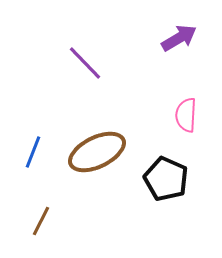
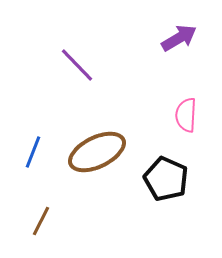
purple line: moved 8 px left, 2 px down
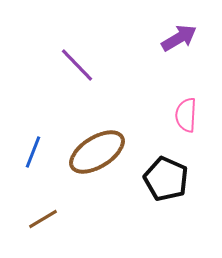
brown ellipse: rotated 6 degrees counterclockwise
brown line: moved 2 px right, 2 px up; rotated 32 degrees clockwise
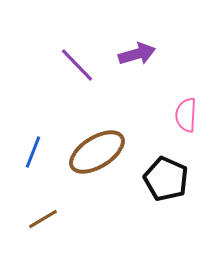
purple arrow: moved 42 px left, 16 px down; rotated 15 degrees clockwise
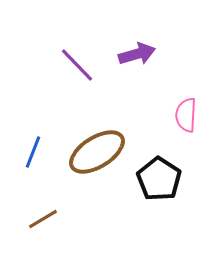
black pentagon: moved 7 px left; rotated 9 degrees clockwise
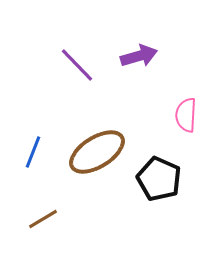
purple arrow: moved 2 px right, 2 px down
black pentagon: rotated 9 degrees counterclockwise
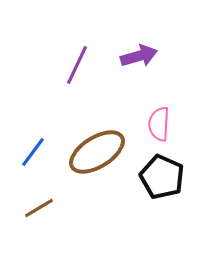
purple line: rotated 69 degrees clockwise
pink semicircle: moved 27 px left, 9 px down
blue line: rotated 16 degrees clockwise
black pentagon: moved 3 px right, 2 px up
brown line: moved 4 px left, 11 px up
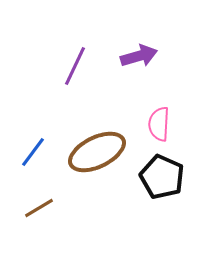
purple line: moved 2 px left, 1 px down
brown ellipse: rotated 6 degrees clockwise
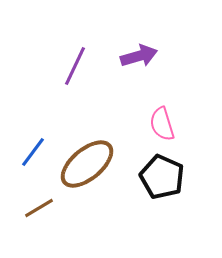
pink semicircle: moved 3 px right; rotated 20 degrees counterclockwise
brown ellipse: moved 10 px left, 12 px down; rotated 14 degrees counterclockwise
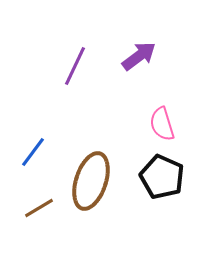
purple arrow: rotated 21 degrees counterclockwise
brown ellipse: moved 4 px right, 17 px down; rotated 32 degrees counterclockwise
